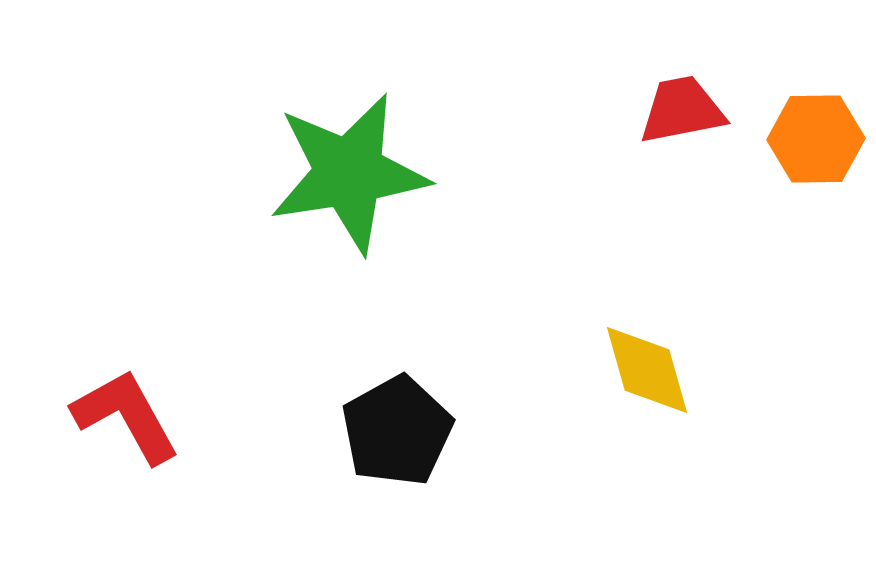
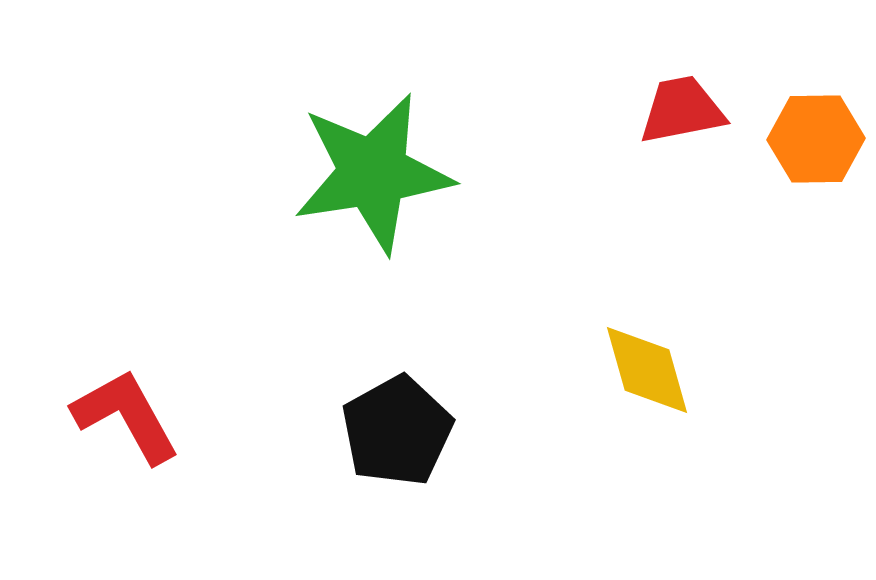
green star: moved 24 px right
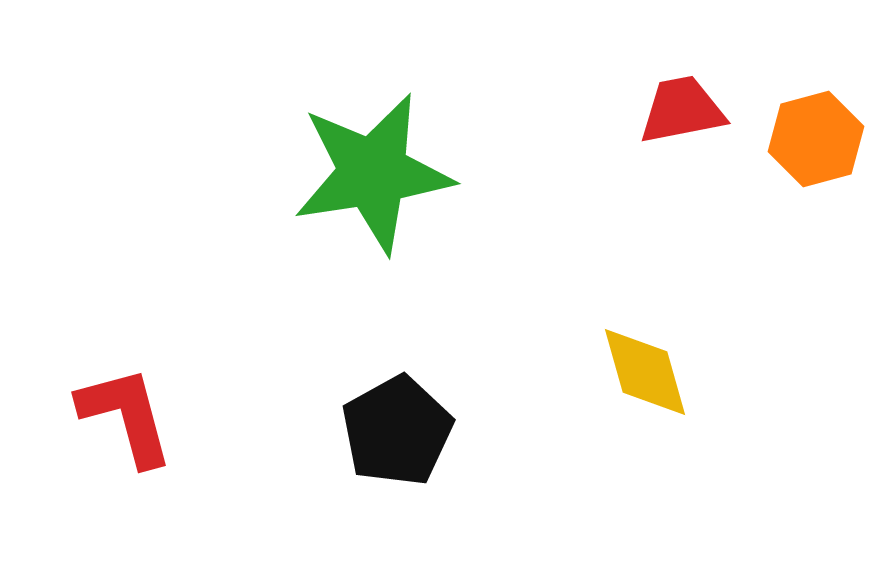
orange hexagon: rotated 14 degrees counterclockwise
yellow diamond: moved 2 px left, 2 px down
red L-shape: rotated 14 degrees clockwise
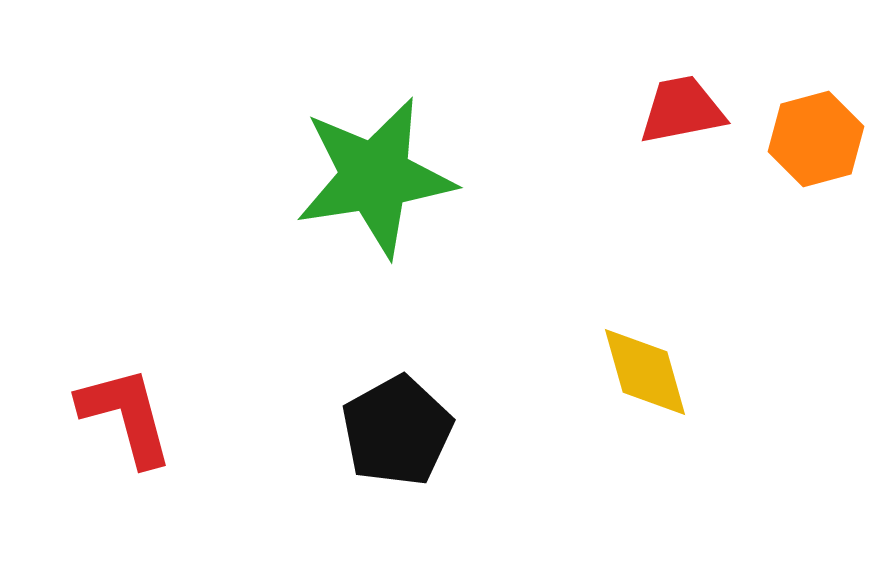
green star: moved 2 px right, 4 px down
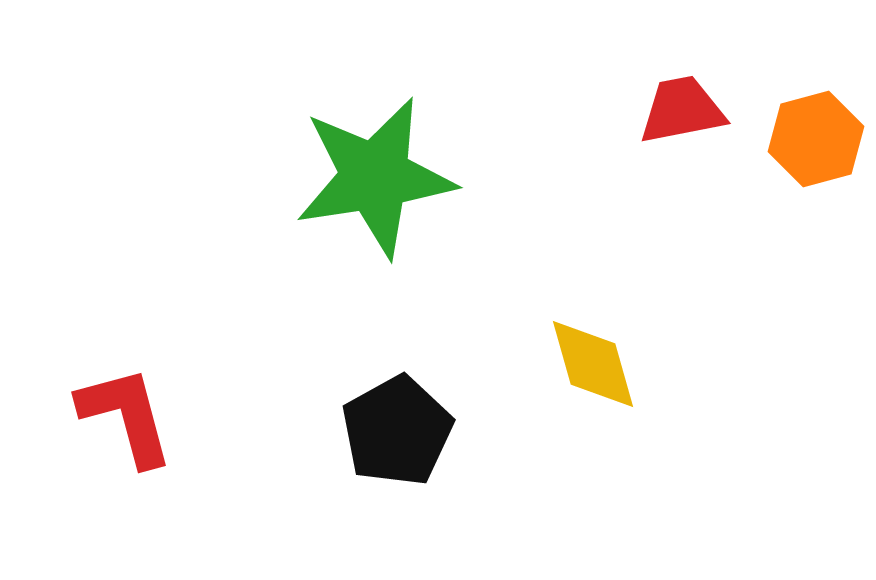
yellow diamond: moved 52 px left, 8 px up
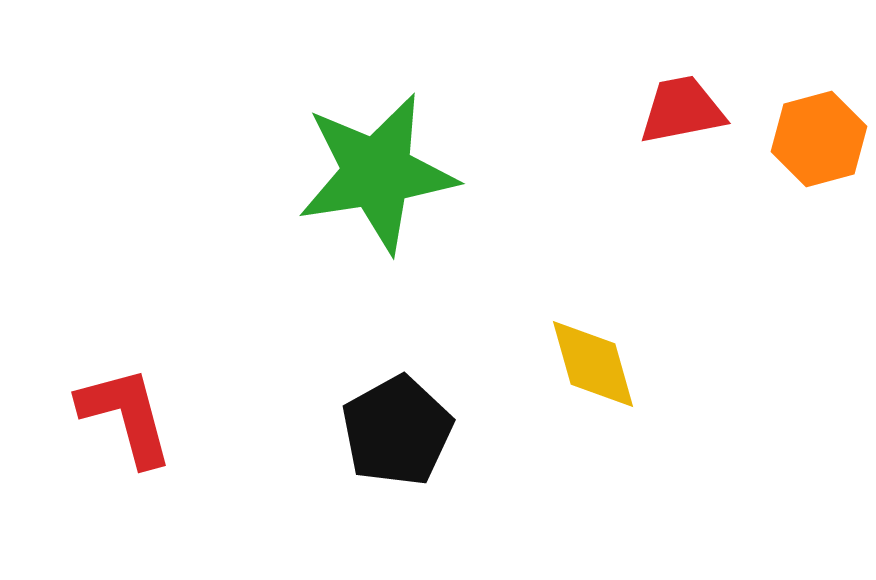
orange hexagon: moved 3 px right
green star: moved 2 px right, 4 px up
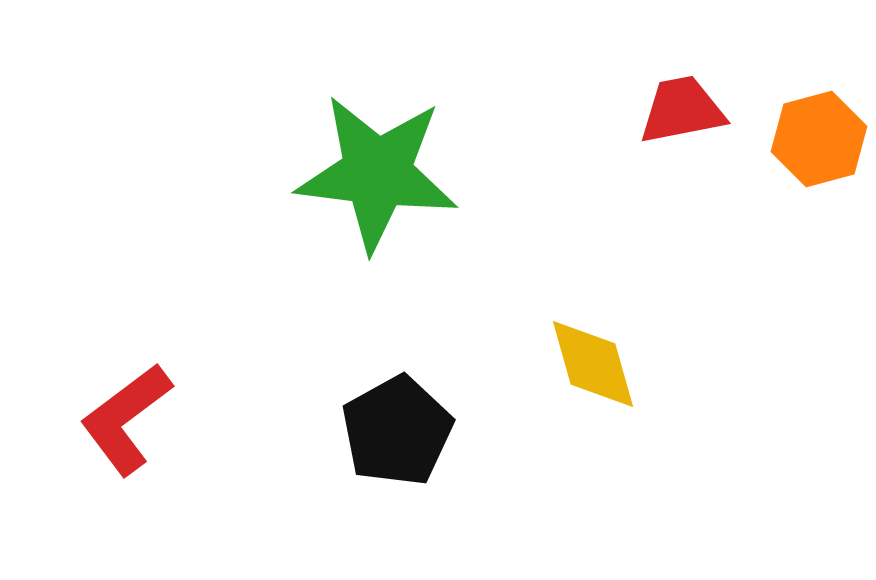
green star: rotated 16 degrees clockwise
red L-shape: moved 3 px down; rotated 112 degrees counterclockwise
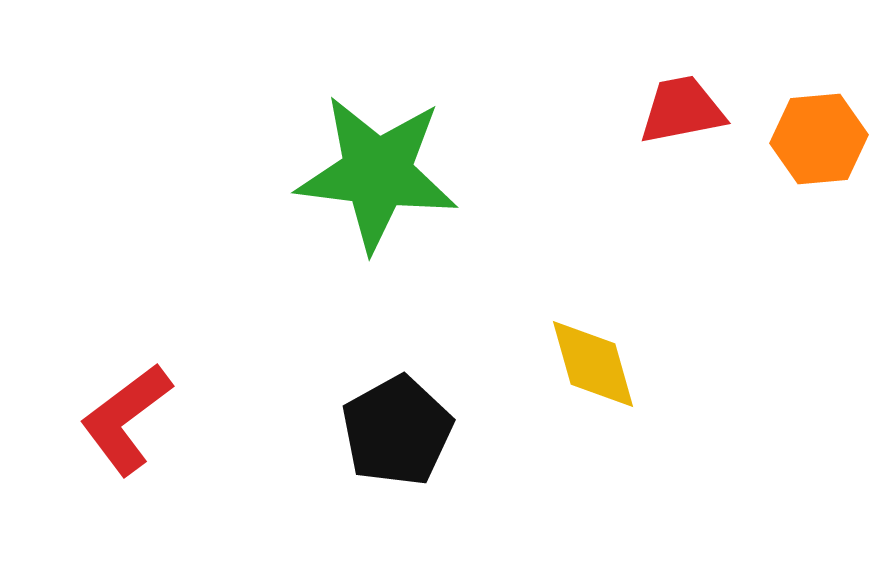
orange hexagon: rotated 10 degrees clockwise
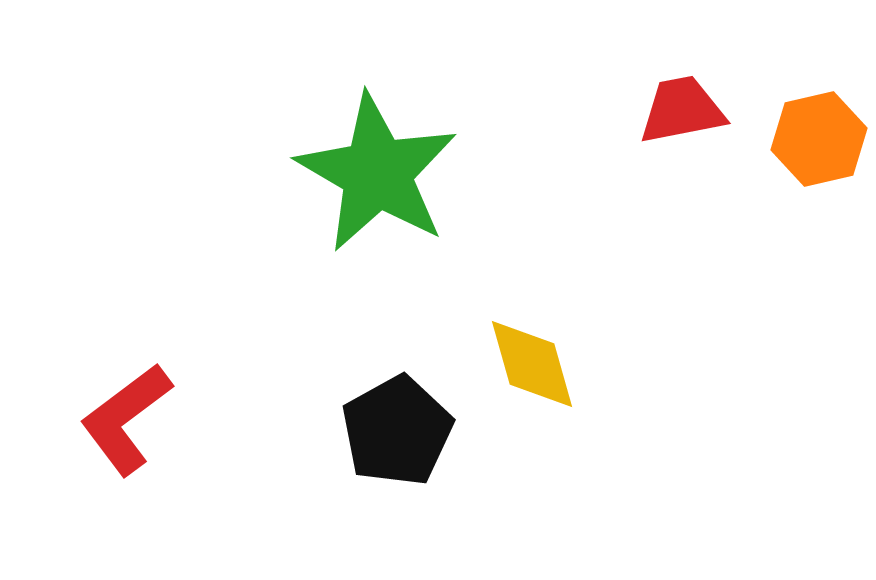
orange hexagon: rotated 8 degrees counterclockwise
green star: rotated 23 degrees clockwise
yellow diamond: moved 61 px left
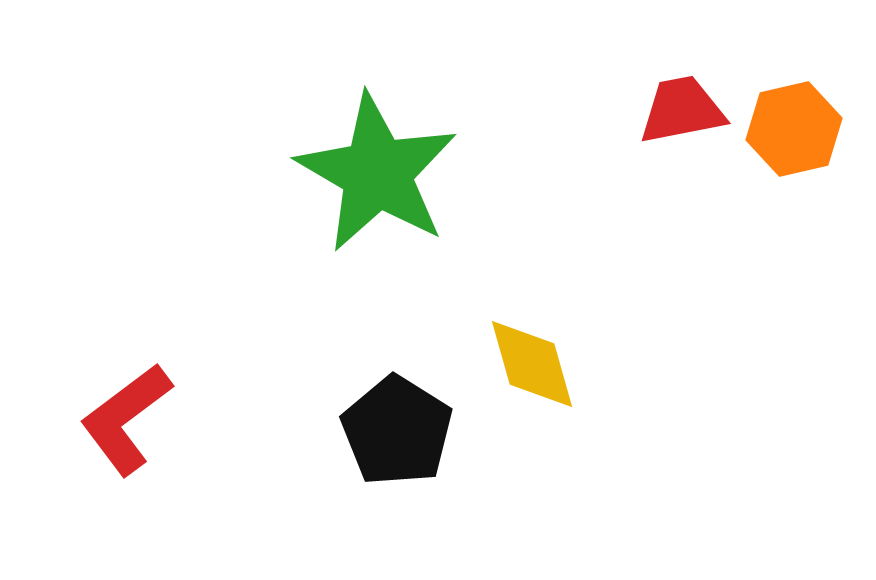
orange hexagon: moved 25 px left, 10 px up
black pentagon: rotated 11 degrees counterclockwise
